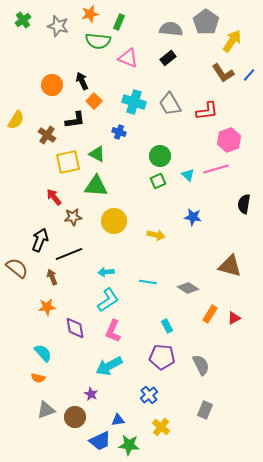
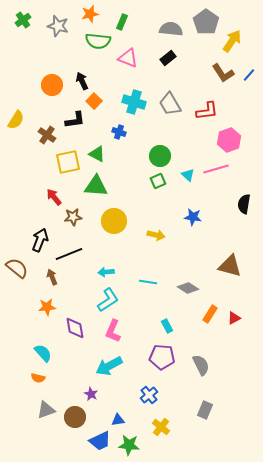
green rectangle at (119, 22): moved 3 px right
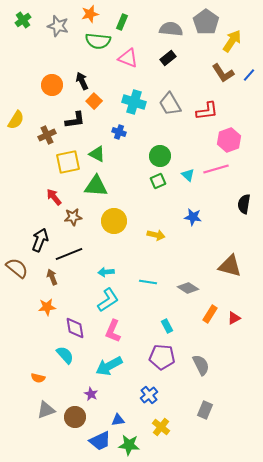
brown cross at (47, 135): rotated 30 degrees clockwise
cyan semicircle at (43, 353): moved 22 px right, 2 px down
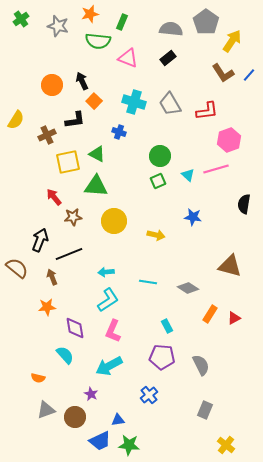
green cross at (23, 20): moved 2 px left, 1 px up
yellow cross at (161, 427): moved 65 px right, 18 px down
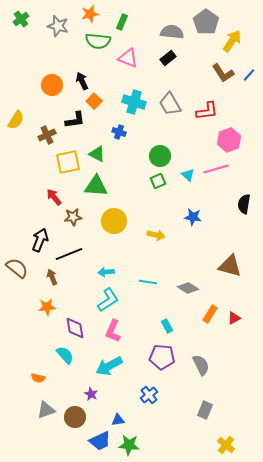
gray semicircle at (171, 29): moved 1 px right, 3 px down
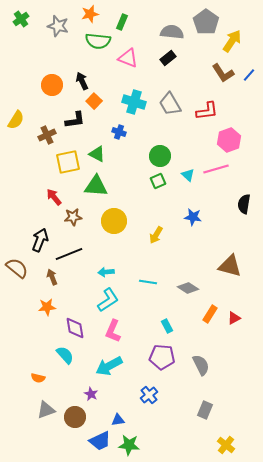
yellow arrow at (156, 235): rotated 108 degrees clockwise
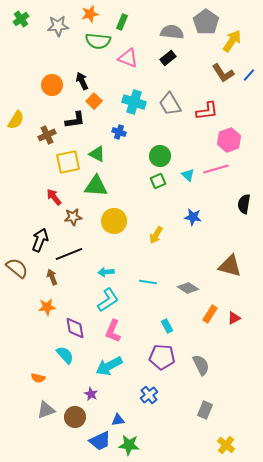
gray star at (58, 26): rotated 20 degrees counterclockwise
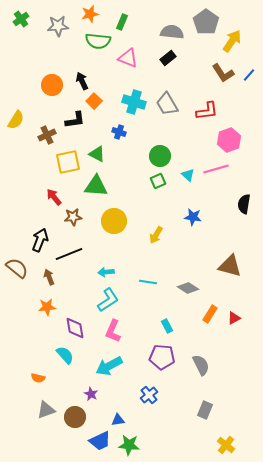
gray trapezoid at (170, 104): moved 3 px left
brown arrow at (52, 277): moved 3 px left
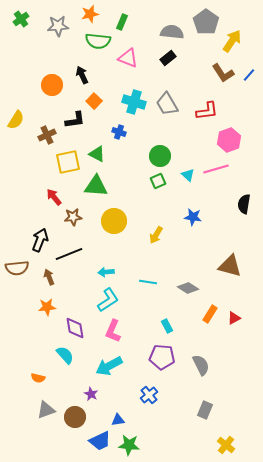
black arrow at (82, 81): moved 6 px up
brown semicircle at (17, 268): rotated 135 degrees clockwise
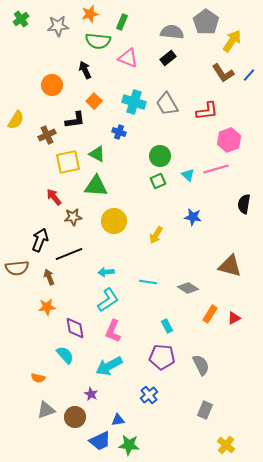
black arrow at (82, 75): moved 3 px right, 5 px up
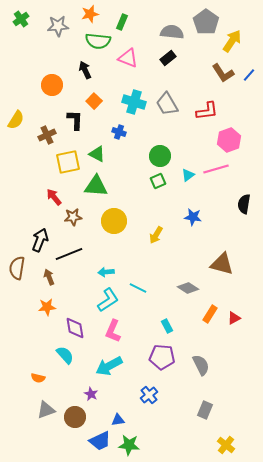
black L-shape at (75, 120): rotated 80 degrees counterclockwise
cyan triangle at (188, 175): rotated 40 degrees clockwise
brown triangle at (230, 266): moved 8 px left, 2 px up
brown semicircle at (17, 268): rotated 105 degrees clockwise
cyan line at (148, 282): moved 10 px left, 6 px down; rotated 18 degrees clockwise
